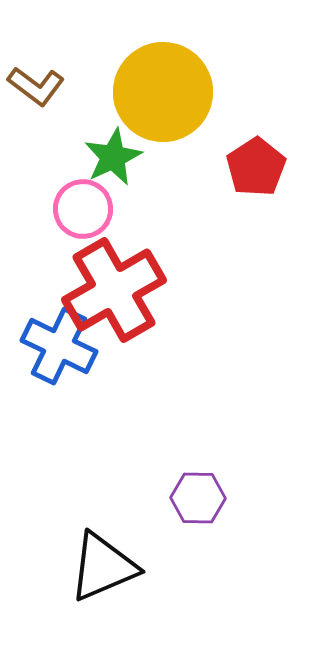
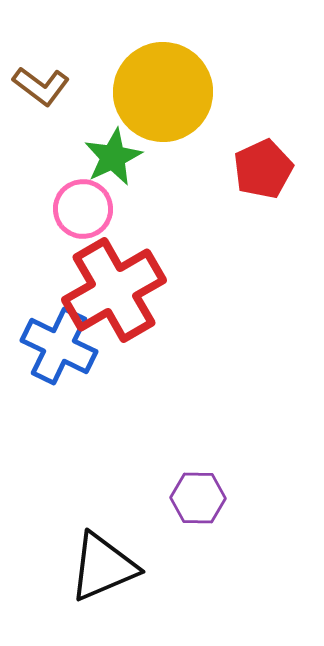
brown L-shape: moved 5 px right
red pentagon: moved 7 px right, 2 px down; rotated 8 degrees clockwise
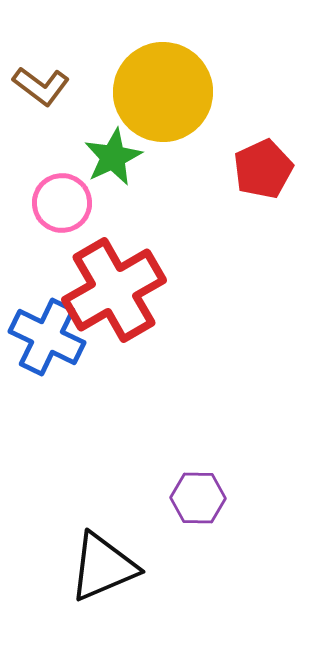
pink circle: moved 21 px left, 6 px up
blue cross: moved 12 px left, 9 px up
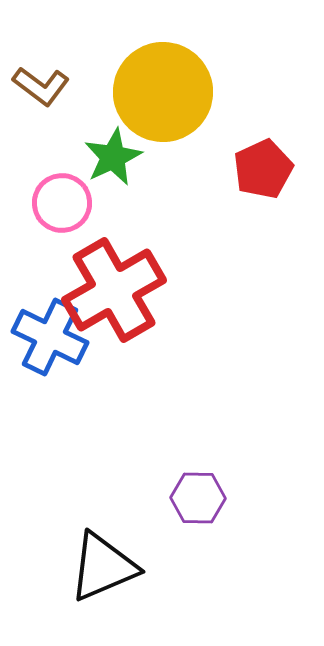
blue cross: moved 3 px right
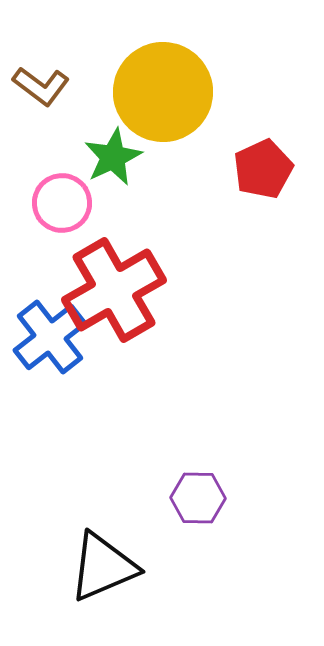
blue cross: rotated 26 degrees clockwise
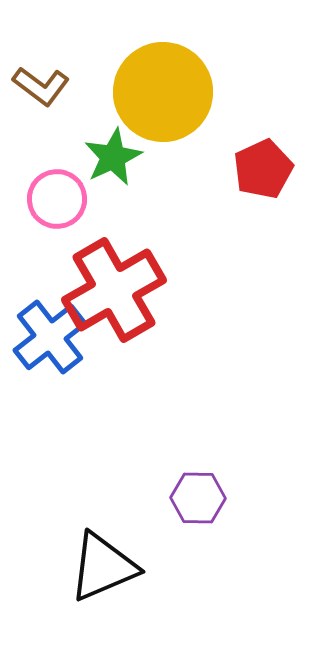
pink circle: moved 5 px left, 4 px up
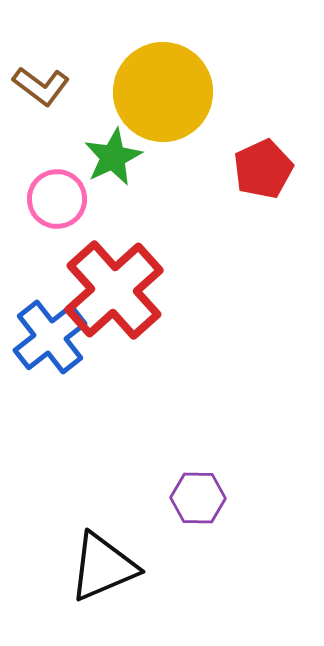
red cross: rotated 12 degrees counterclockwise
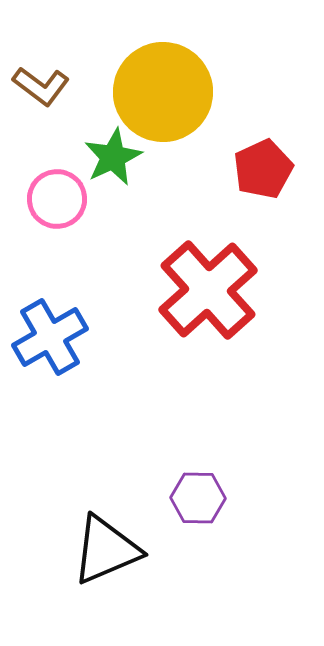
red cross: moved 94 px right
blue cross: rotated 8 degrees clockwise
black triangle: moved 3 px right, 17 px up
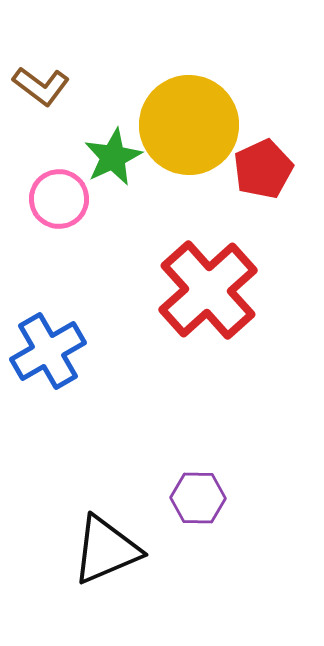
yellow circle: moved 26 px right, 33 px down
pink circle: moved 2 px right
blue cross: moved 2 px left, 14 px down
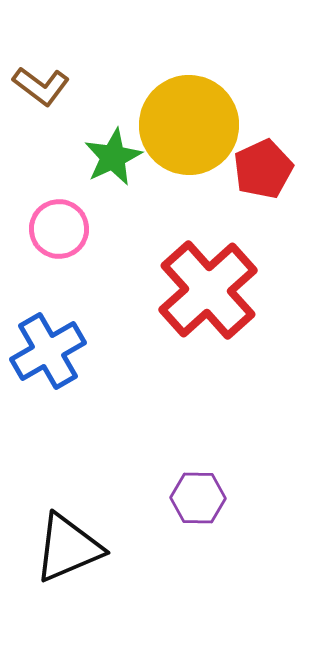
pink circle: moved 30 px down
black triangle: moved 38 px left, 2 px up
